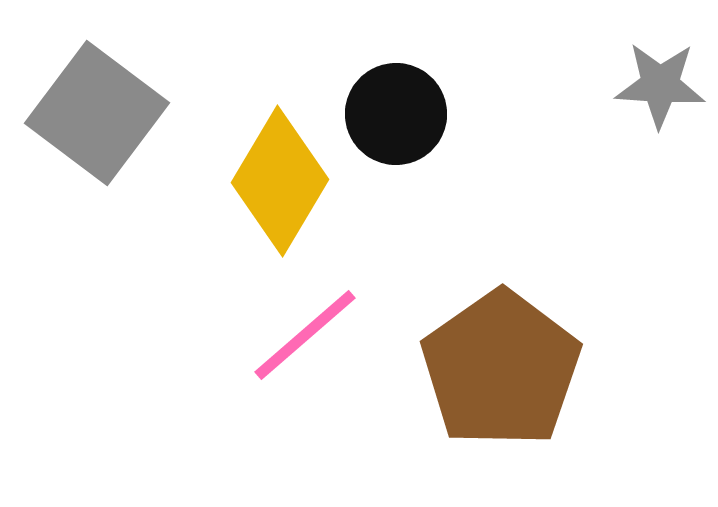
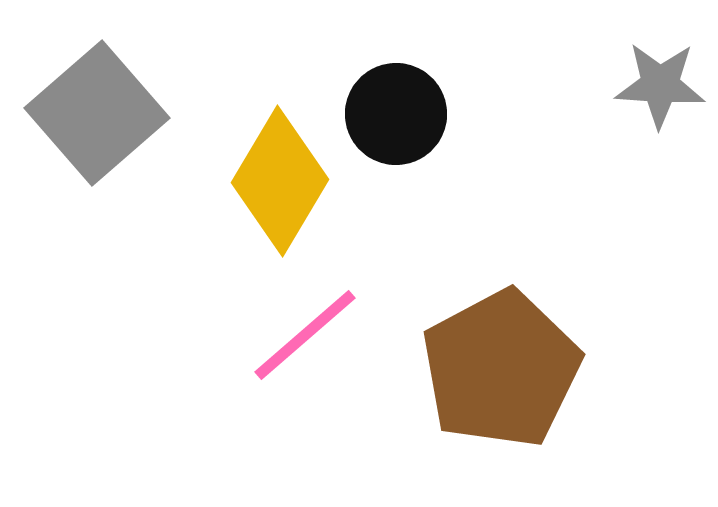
gray square: rotated 12 degrees clockwise
brown pentagon: rotated 7 degrees clockwise
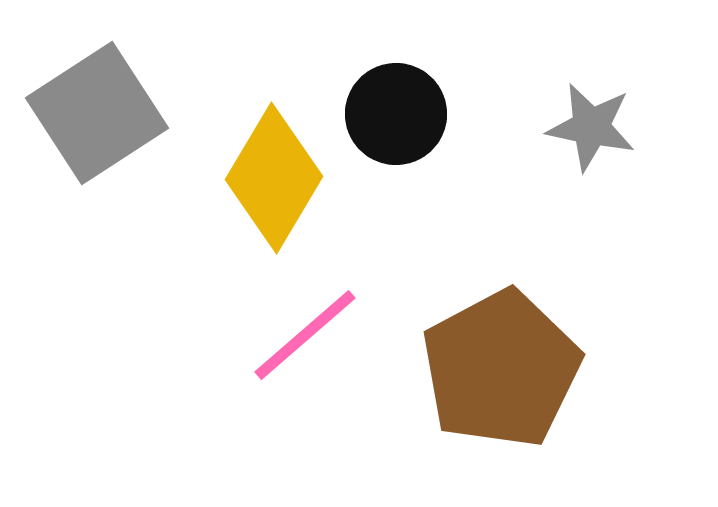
gray star: moved 69 px left, 42 px down; rotated 8 degrees clockwise
gray square: rotated 8 degrees clockwise
yellow diamond: moved 6 px left, 3 px up
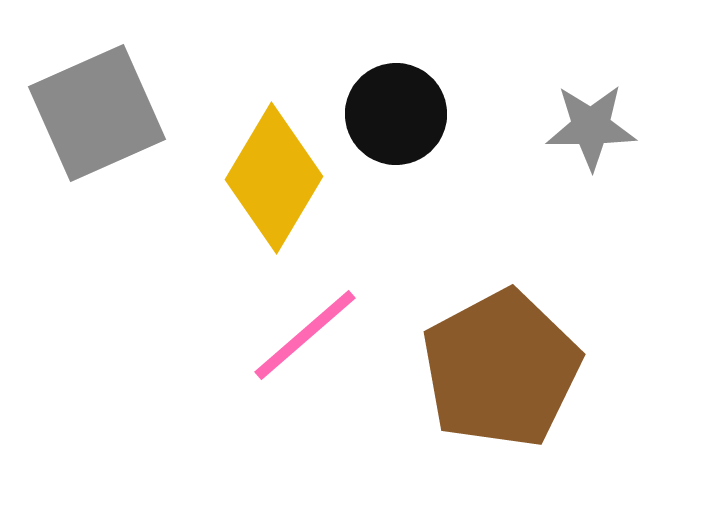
gray square: rotated 9 degrees clockwise
gray star: rotated 12 degrees counterclockwise
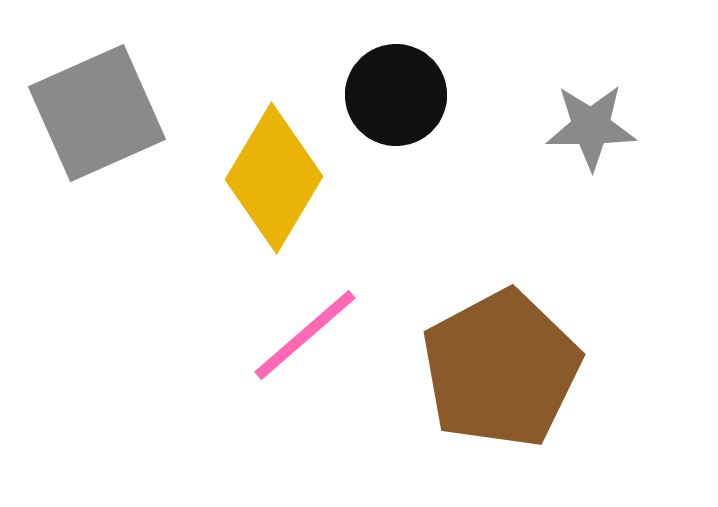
black circle: moved 19 px up
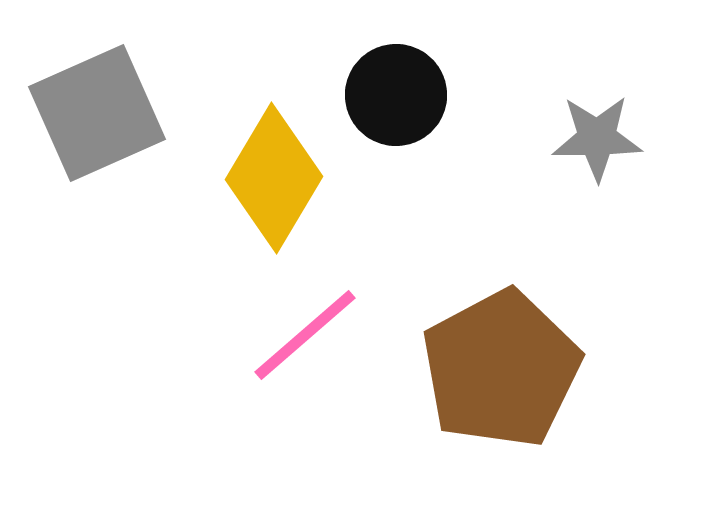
gray star: moved 6 px right, 11 px down
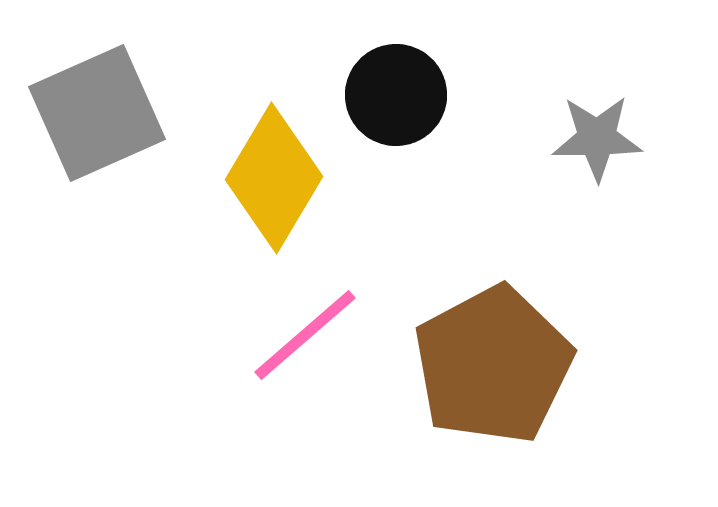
brown pentagon: moved 8 px left, 4 px up
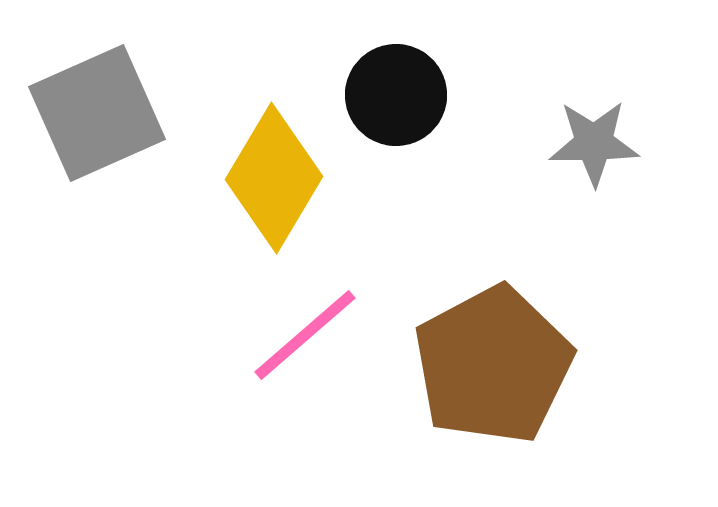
gray star: moved 3 px left, 5 px down
